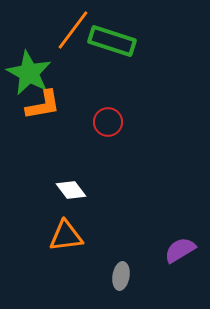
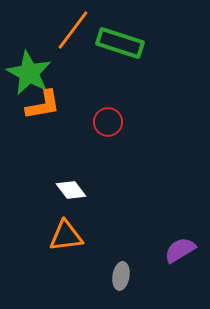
green rectangle: moved 8 px right, 2 px down
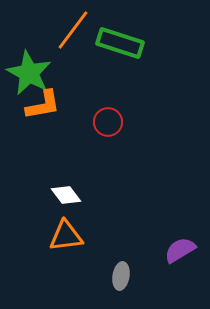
white diamond: moved 5 px left, 5 px down
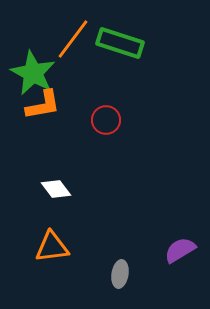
orange line: moved 9 px down
green star: moved 4 px right
red circle: moved 2 px left, 2 px up
white diamond: moved 10 px left, 6 px up
orange triangle: moved 14 px left, 11 px down
gray ellipse: moved 1 px left, 2 px up
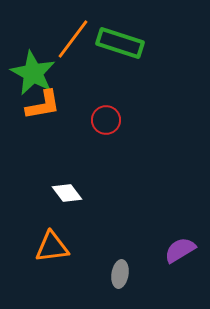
white diamond: moved 11 px right, 4 px down
